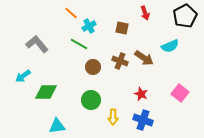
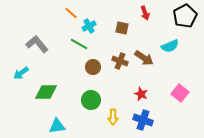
cyan arrow: moved 2 px left, 3 px up
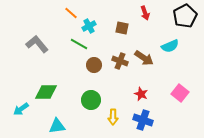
brown circle: moved 1 px right, 2 px up
cyan arrow: moved 36 px down
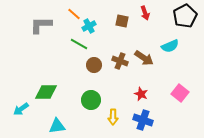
orange line: moved 3 px right, 1 px down
brown square: moved 7 px up
gray L-shape: moved 4 px right, 19 px up; rotated 50 degrees counterclockwise
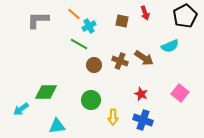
gray L-shape: moved 3 px left, 5 px up
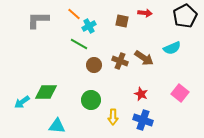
red arrow: rotated 64 degrees counterclockwise
cyan semicircle: moved 2 px right, 2 px down
cyan arrow: moved 1 px right, 7 px up
cyan triangle: rotated 12 degrees clockwise
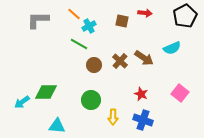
brown cross: rotated 21 degrees clockwise
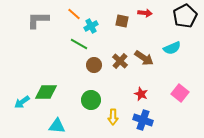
cyan cross: moved 2 px right
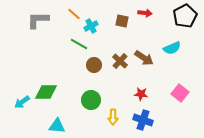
red star: rotated 16 degrees counterclockwise
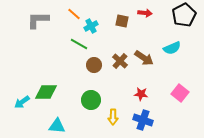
black pentagon: moved 1 px left, 1 px up
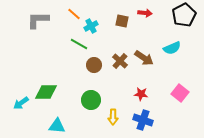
cyan arrow: moved 1 px left, 1 px down
